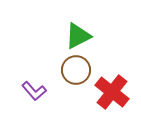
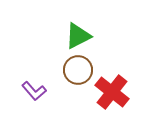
brown circle: moved 2 px right
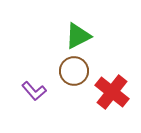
brown circle: moved 4 px left, 1 px down
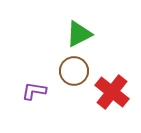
green triangle: moved 1 px right, 2 px up
purple L-shape: rotated 140 degrees clockwise
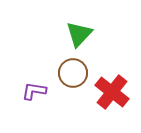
green triangle: rotated 20 degrees counterclockwise
brown circle: moved 1 px left, 2 px down
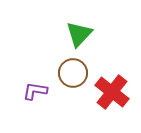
purple L-shape: moved 1 px right
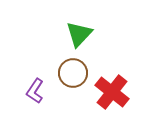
purple L-shape: rotated 65 degrees counterclockwise
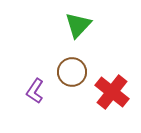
green triangle: moved 1 px left, 9 px up
brown circle: moved 1 px left, 1 px up
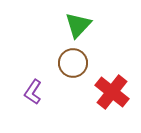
brown circle: moved 1 px right, 9 px up
purple L-shape: moved 2 px left, 1 px down
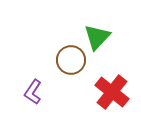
green triangle: moved 19 px right, 12 px down
brown circle: moved 2 px left, 3 px up
